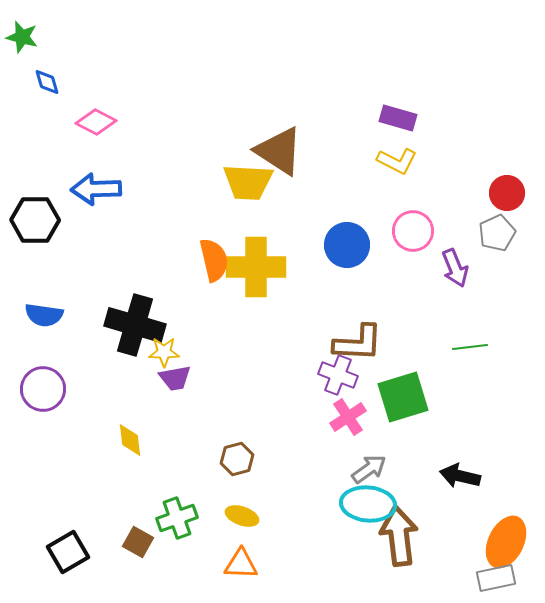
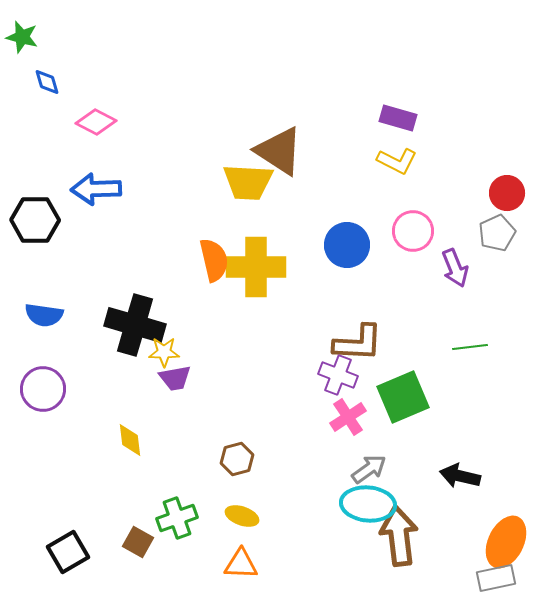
green square: rotated 6 degrees counterclockwise
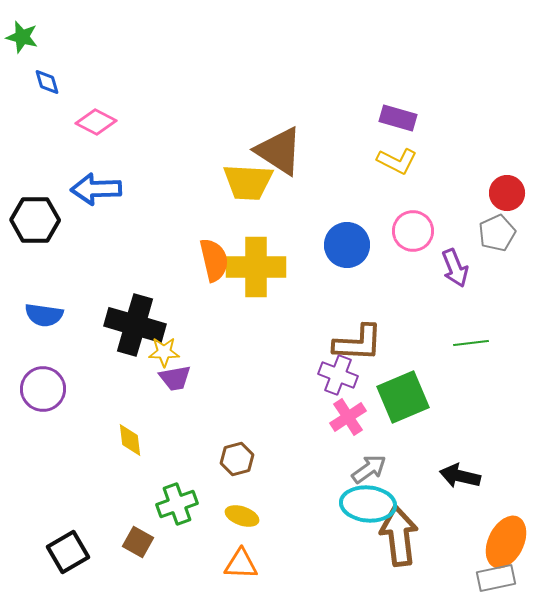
green line: moved 1 px right, 4 px up
green cross: moved 14 px up
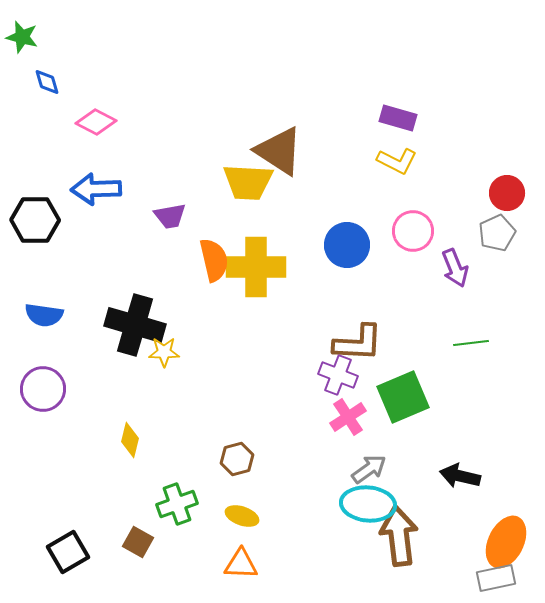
purple trapezoid: moved 5 px left, 162 px up
yellow diamond: rotated 20 degrees clockwise
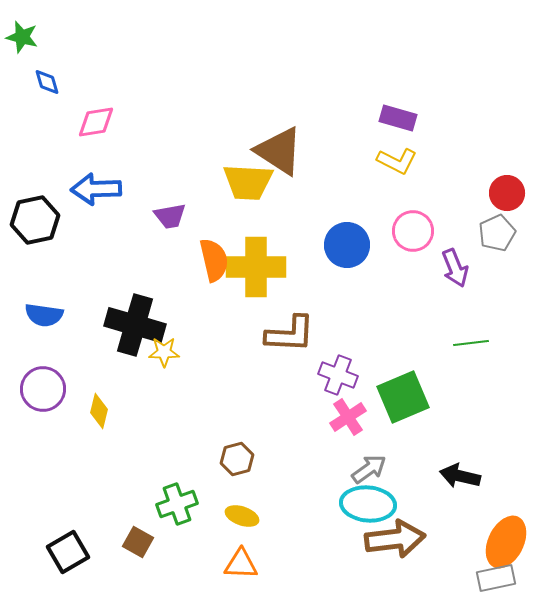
pink diamond: rotated 36 degrees counterclockwise
black hexagon: rotated 12 degrees counterclockwise
brown L-shape: moved 68 px left, 9 px up
yellow diamond: moved 31 px left, 29 px up
brown arrow: moved 4 px left, 3 px down; rotated 90 degrees clockwise
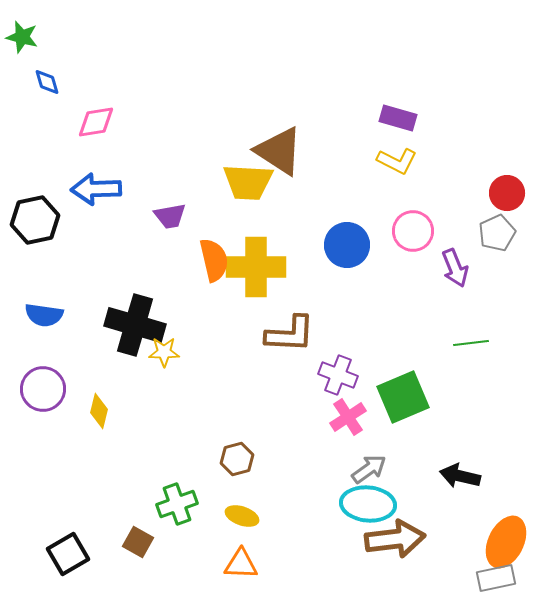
black square: moved 2 px down
